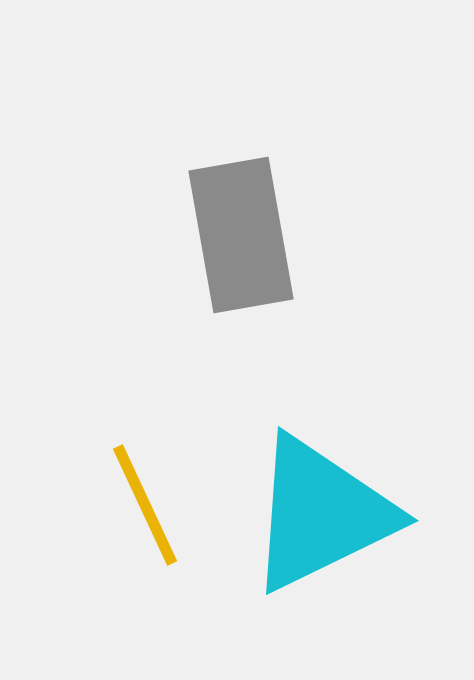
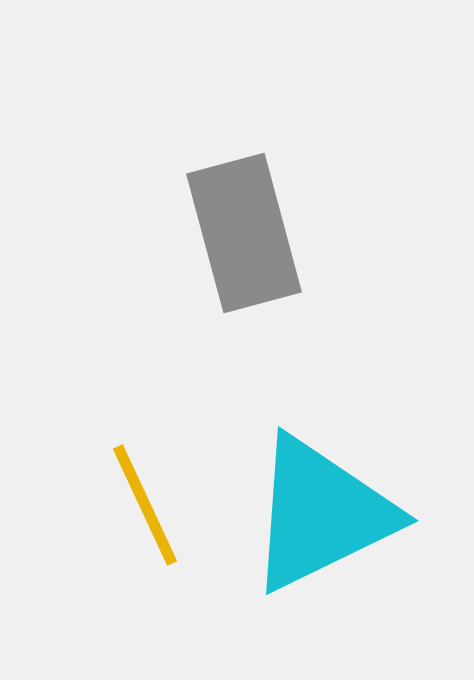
gray rectangle: moved 3 px right, 2 px up; rotated 5 degrees counterclockwise
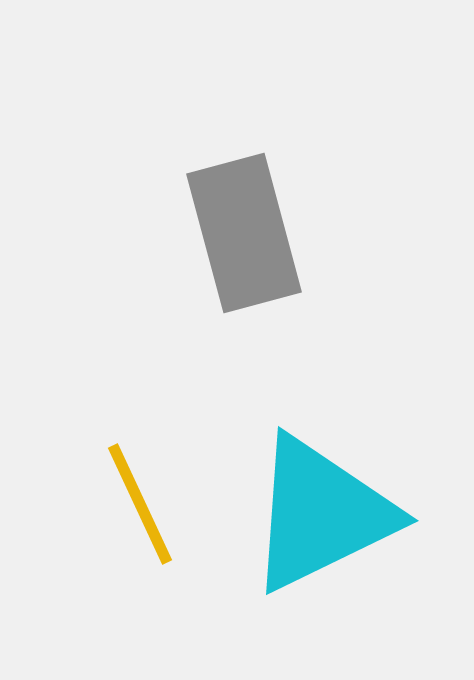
yellow line: moved 5 px left, 1 px up
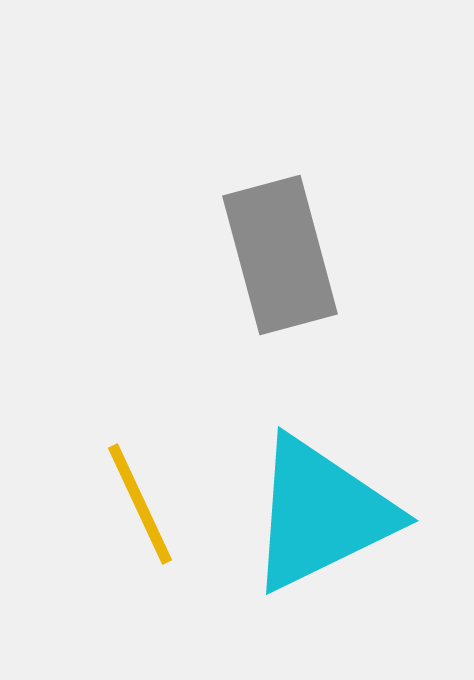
gray rectangle: moved 36 px right, 22 px down
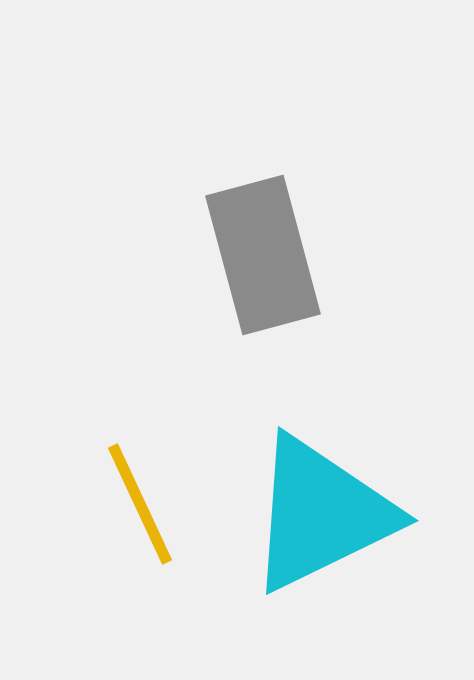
gray rectangle: moved 17 px left
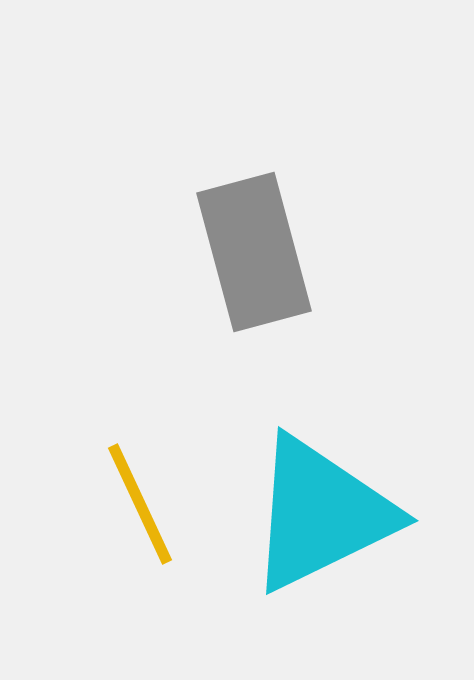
gray rectangle: moved 9 px left, 3 px up
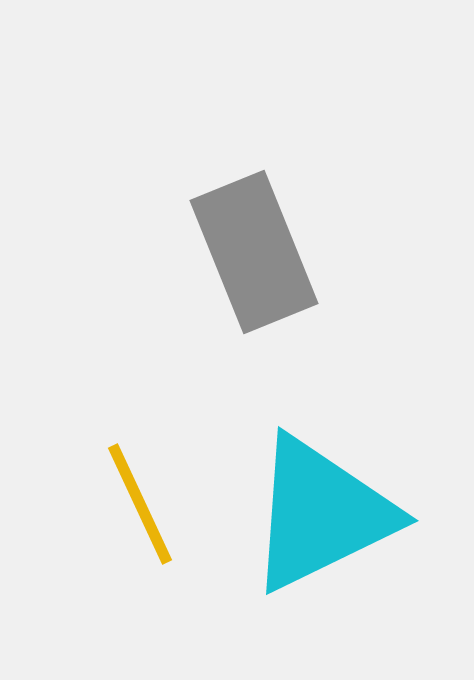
gray rectangle: rotated 7 degrees counterclockwise
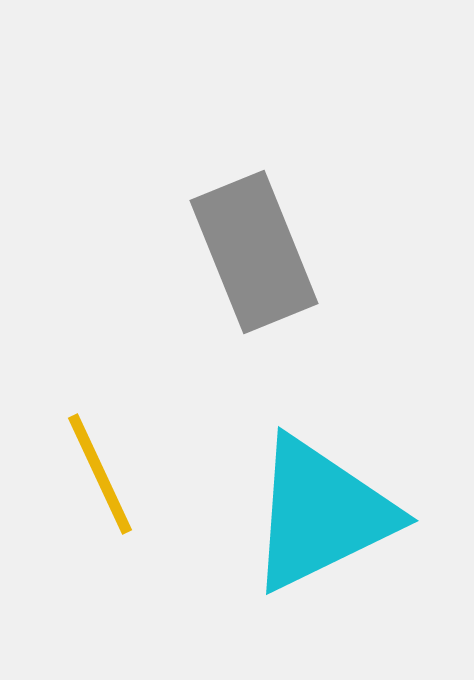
yellow line: moved 40 px left, 30 px up
